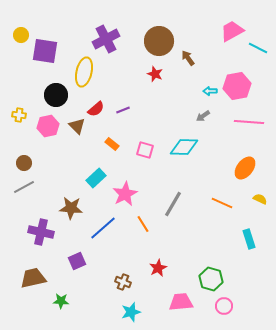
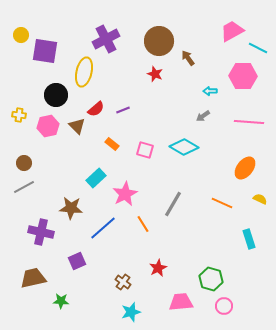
pink hexagon at (237, 86): moved 6 px right, 10 px up; rotated 12 degrees clockwise
cyan diamond at (184, 147): rotated 28 degrees clockwise
brown cross at (123, 282): rotated 14 degrees clockwise
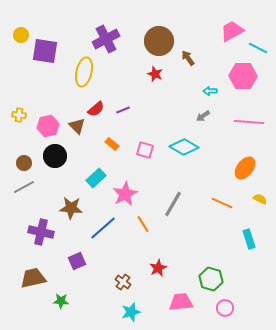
black circle at (56, 95): moved 1 px left, 61 px down
pink circle at (224, 306): moved 1 px right, 2 px down
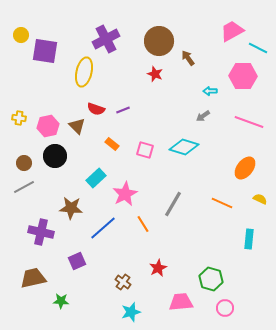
red semicircle at (96, 109): rotated 60 degrees clockwise
yellow cross at (19, 115): moved 3 px down
pink line at (249, 122): rotated 16 degrees clockwise
cyan diamond at (184, 147): rotated 12 degrees counterclockwise
cyan rectangle at (249, 239): rotated 24 degrees clockwise
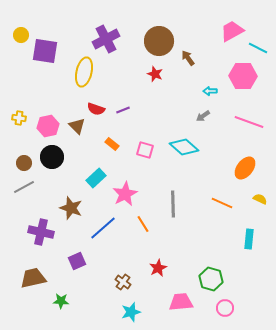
cyan diamond at (184, 147): rotated 24 degrees clockwise
black circle at (55, 156): moved 3 px left, 1 px down
gray line at (173, 204): rotated 32 degrees counterclockwise
brown star at (71, 208): rotated 15 degrees clockwise
